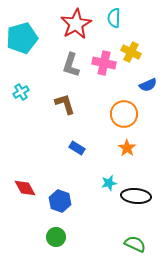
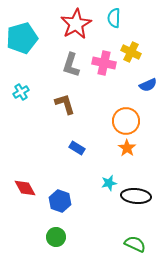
orange circle: moved 2 px right, 7 px down
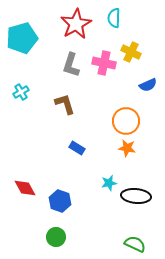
orange star: rotated 24 degrees counterclockwise
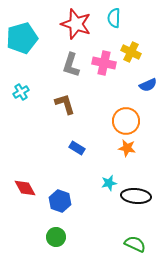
red star: rotated 24 degrees counterclockwise
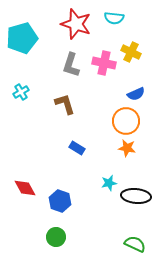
cyan semicircle: rotated 84 degrees counterclockwise
blue semicircle: moved 12 px left, 9 px down
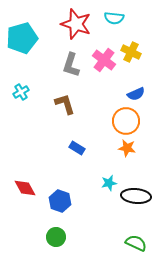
pink cross: moved 3 px up; rotated 25 degrees clockwise
green semicircle: moved 1 px right, 1 px up
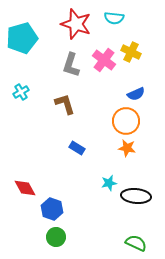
blue hexagon: moved 8 px left, 8 px down
